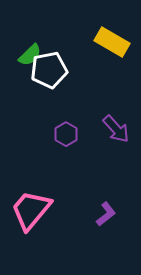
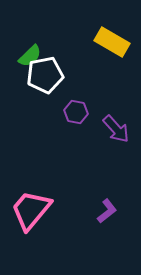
green semicircle: moved 1 px down
white pentagon: moved 4 px left, 5 px down
purple hexagon: moved 10 px right, 22 px up; rotated 20 degrees counterclockwise
purple L-shape: moved 1 px right, 3 px up
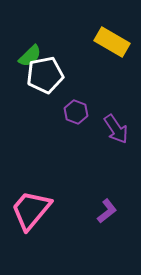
purple hexagon: rotated 10 degrees clockwise
purple arrow: rotated 8 degrees clockwise
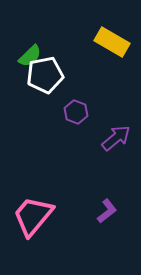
purple arrow: moved 9 px down; rotated 96 degrees counterclockwise
pink trapezoid: moved 2 px right, 6 px down
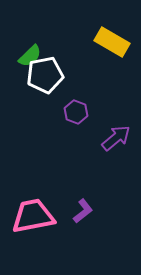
purple L-shape: moved 24 px left
pink trapezoid: rotated 39 degrees clockwise
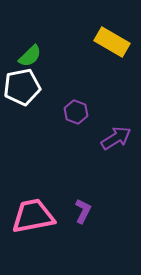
white pentagon: moved 23 px left, 12 px down
purple arrow: rotated 8 degrees clockwise
purple L-shape: rotated 25 degrees counterclockwise
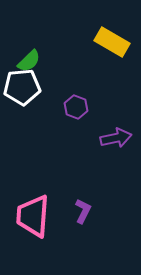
green semicircle: moved 1 px left, 5 px down
white pentagon: rotated 6 degrees clockwise
purple hexagon: moved 5 px up
purple arrow: rotated 20 degrees clockwise
pink trapezoid: rotated 75 degrees counterclockwise
